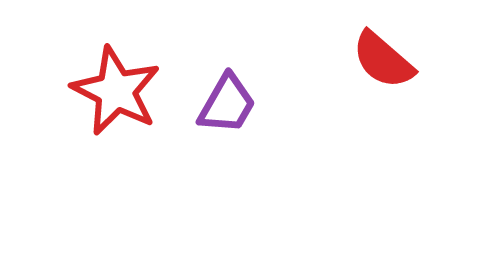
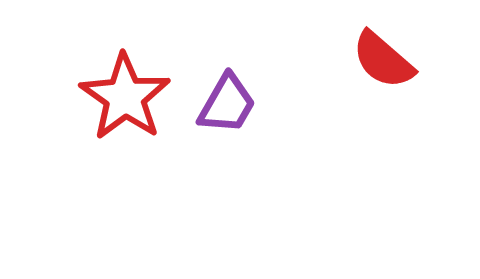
red star: moved 9 px right, 6 px down; rotated 8 degrees clockwise
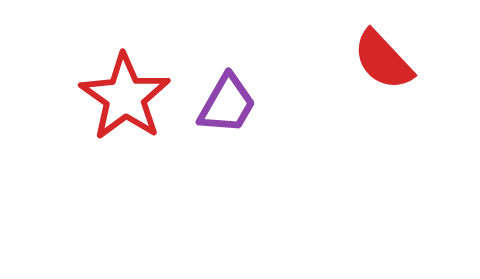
red semicircle: rotated 6 degrees clockwise
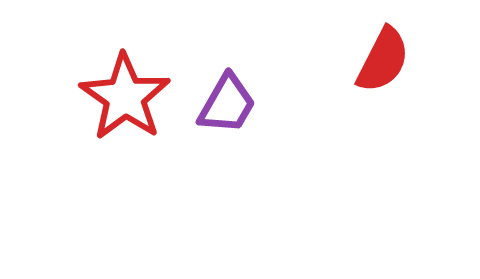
red semicircle: rotated 110 degrees counterclockwise
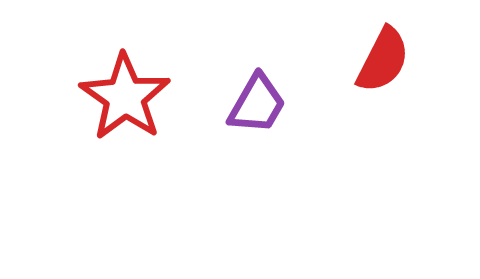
purple trapezoid: moved 30 px right
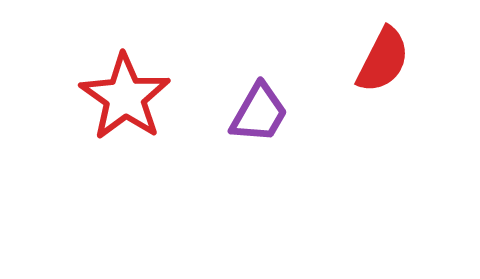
purple trapezoid: moved 2 px right, 9 px down
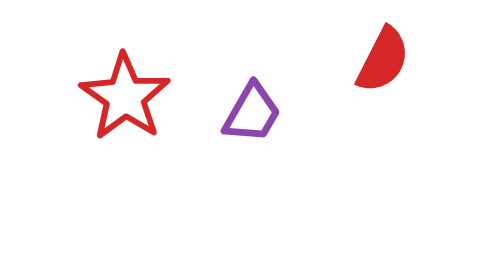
purple trapezoid: moved 7 px left
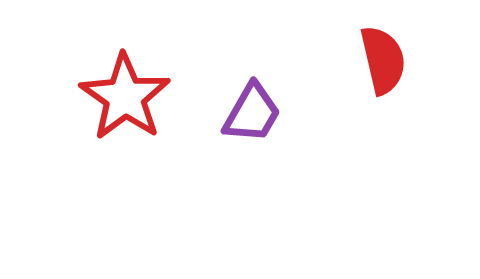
red semicircle: rotated 40 degrees counterclockwise
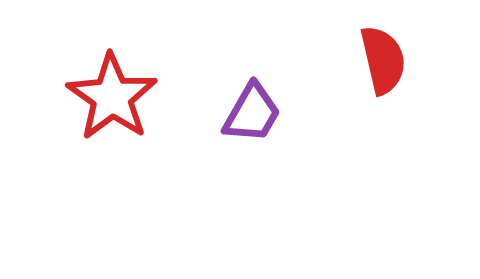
red star: moved 13 px left
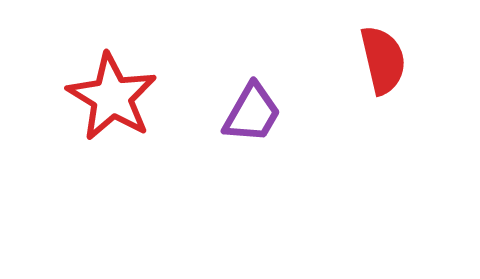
red star: rotated 4 degrees counterclockwise
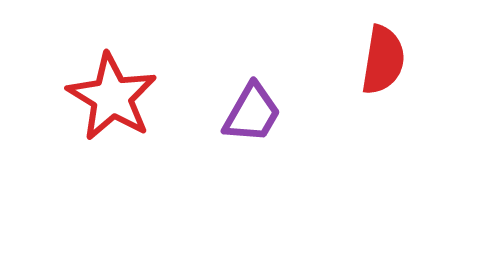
red semicircle: rotated 22 degrees clockwise
